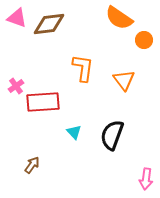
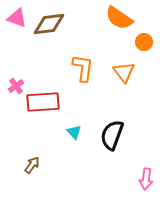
orange circle: moved 2 px down
orange triangle: moved 8 px up
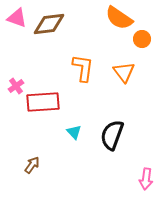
orange circle: moved 2 px left, 3 px up
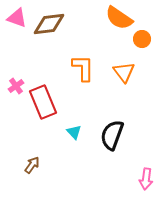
orange L-shape: rotated 8 degrees counterclockwise
red rectangle: rotated 72 degrees clockwise
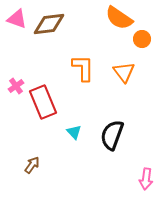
pink triangle: moved 1 px down
